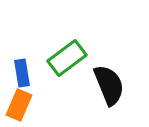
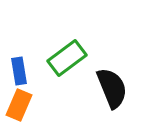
blue rectangle: moved 3 px left, 2 px up
black semicircle: moved 3 px right, 3 px down
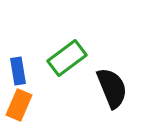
blue rectangle: moved 1 px left
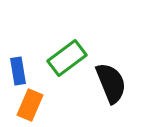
black semicircle: moved 1 px left, 5 px up
orange rectangle: moved 11 px right
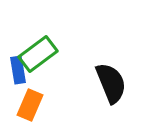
green rectangle: moved 29 px left, 4 px up
blue rectangle: moved 1 px up
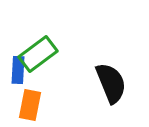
blue rectangle: rotated 12 degrees clockwise
orange rectangle: rotated 12 degrees counterclockwise
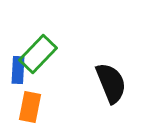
green rectangle: rotated 9 degrees counterclockwise
orange rectangle: moved 2 px down
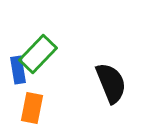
blue rectangle: rotated 12 degrees counterclockwise
orange rectangle: moved 2 px right, 1 px down
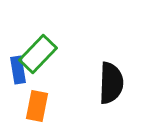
black semicircle: rotated 24 degrees clockwise
orange rectangle: moved 5 px right, 2 px up
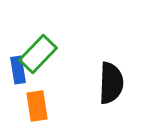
orange rectangle: rotated 20 degrees counterclockwise
